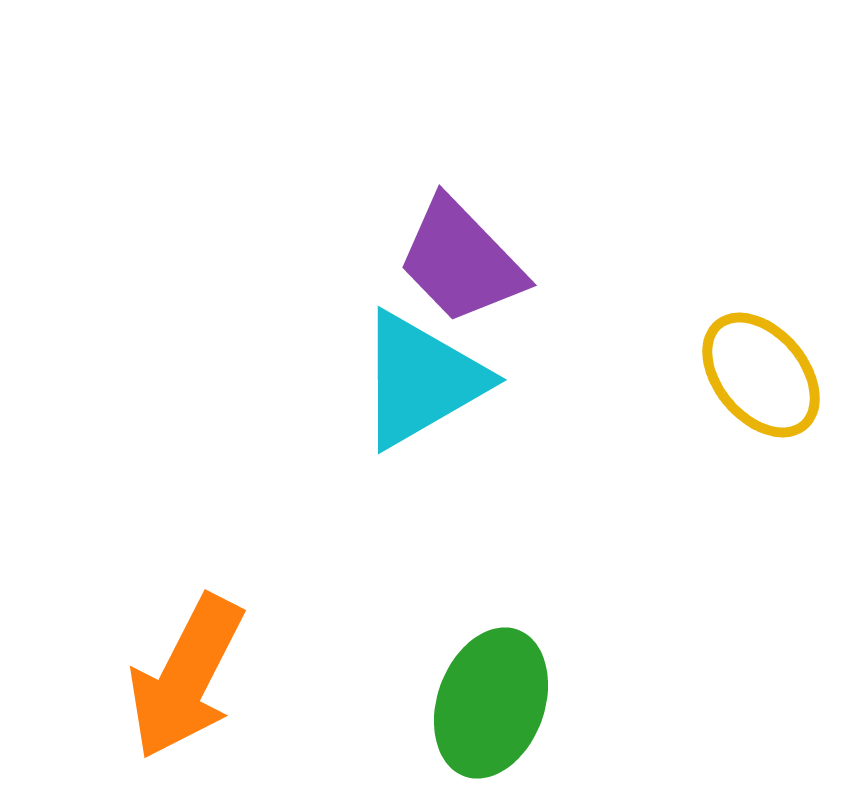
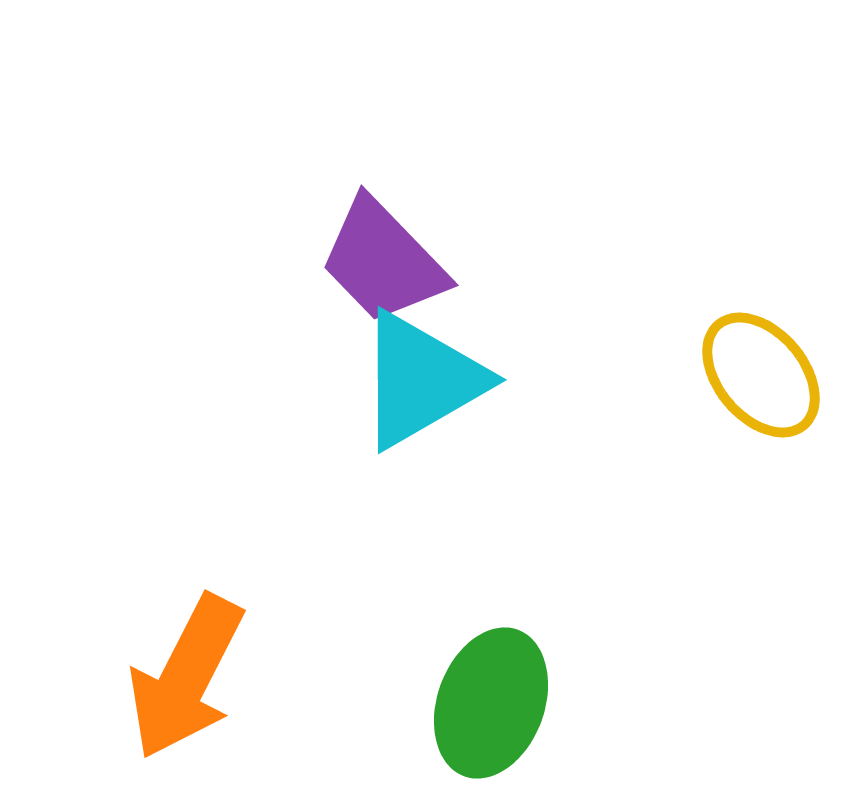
purple trapezoid: moved 78 px left
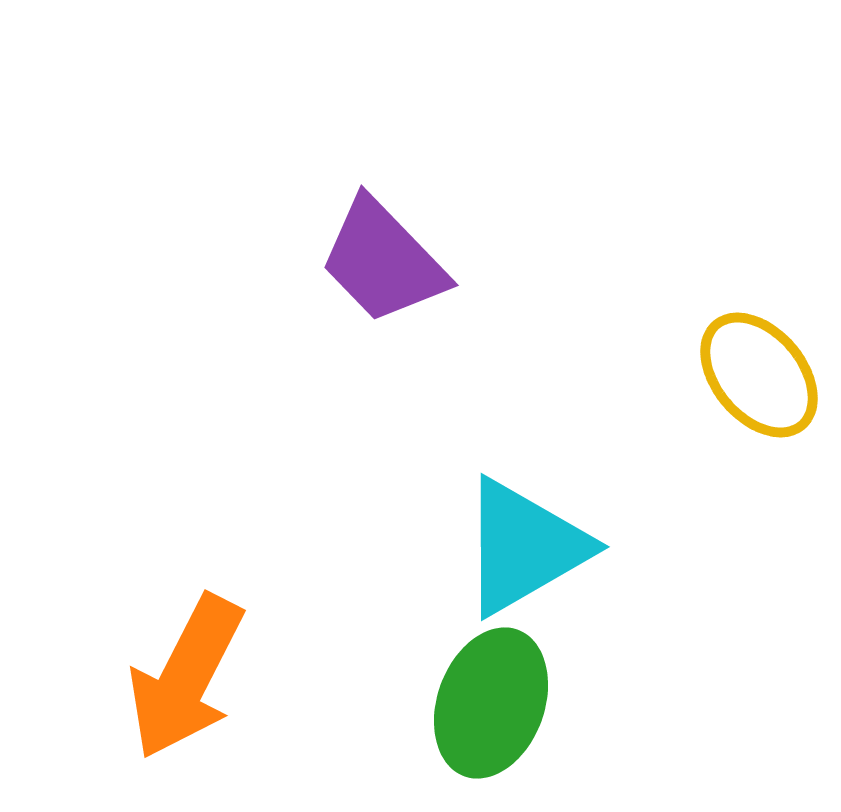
yellow ellipse: moved 2 px left
cyan triangle: moved 103 px right, 167 px down
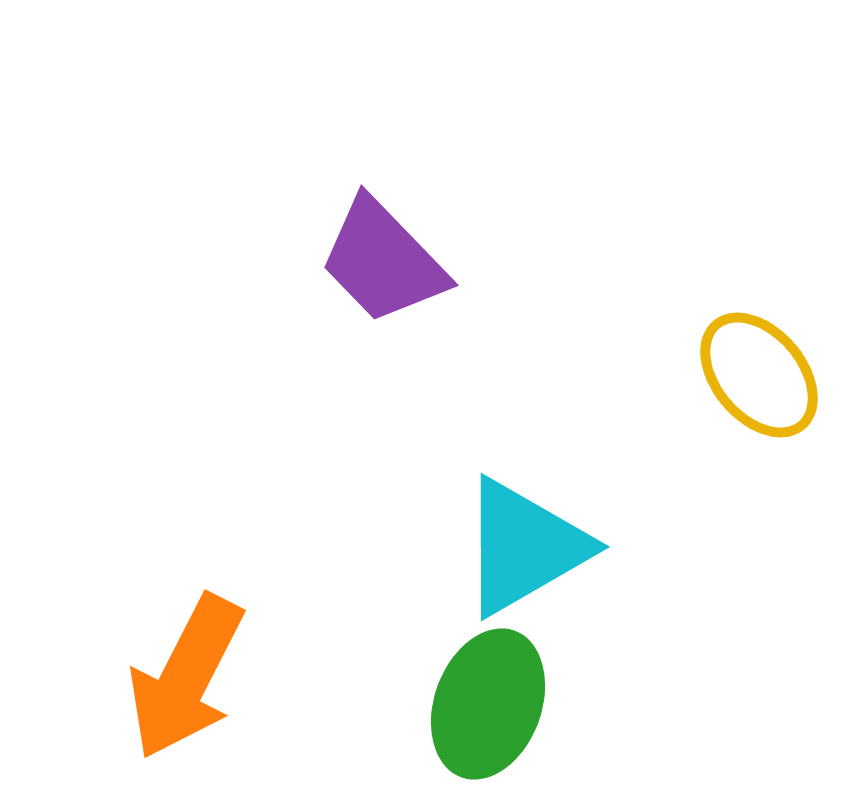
green ellipse: moved 3 px left, 1 px down
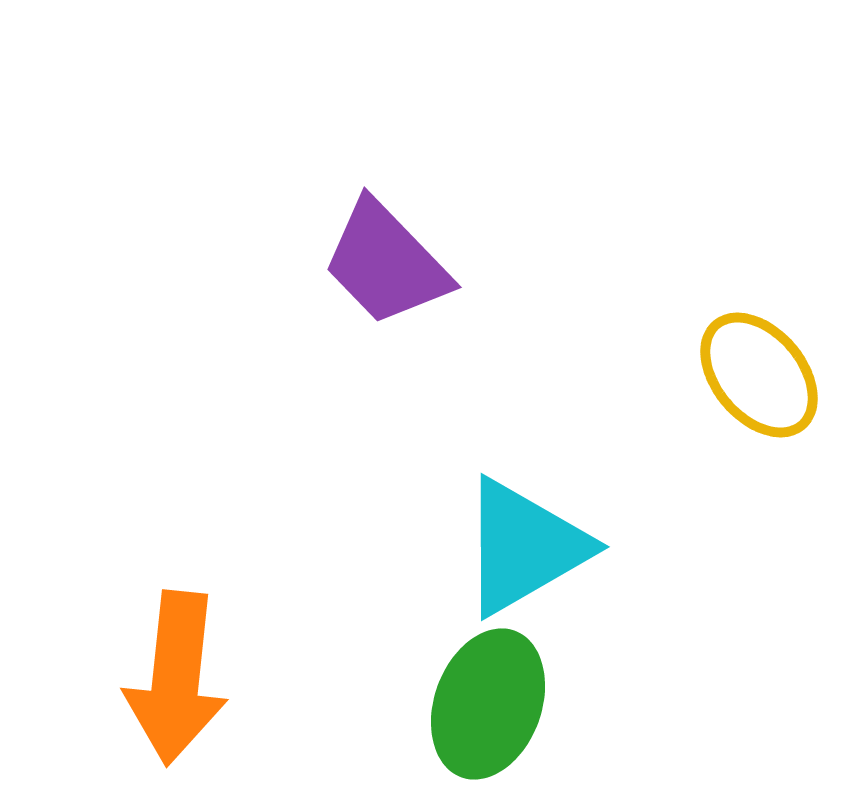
purple trapezoid: moved 3 px right, 2 px down
orange arrow: moved 10 px left, 1 px down; rotated 21 degrees counterclockwise
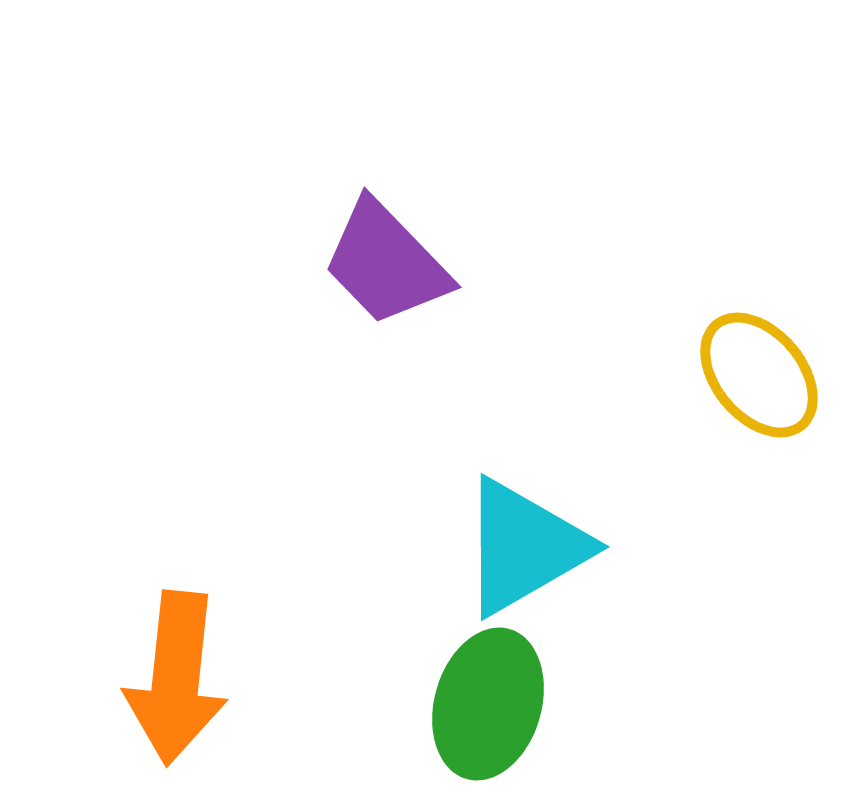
green ellipse: rotated 4 degrees counterclockwise
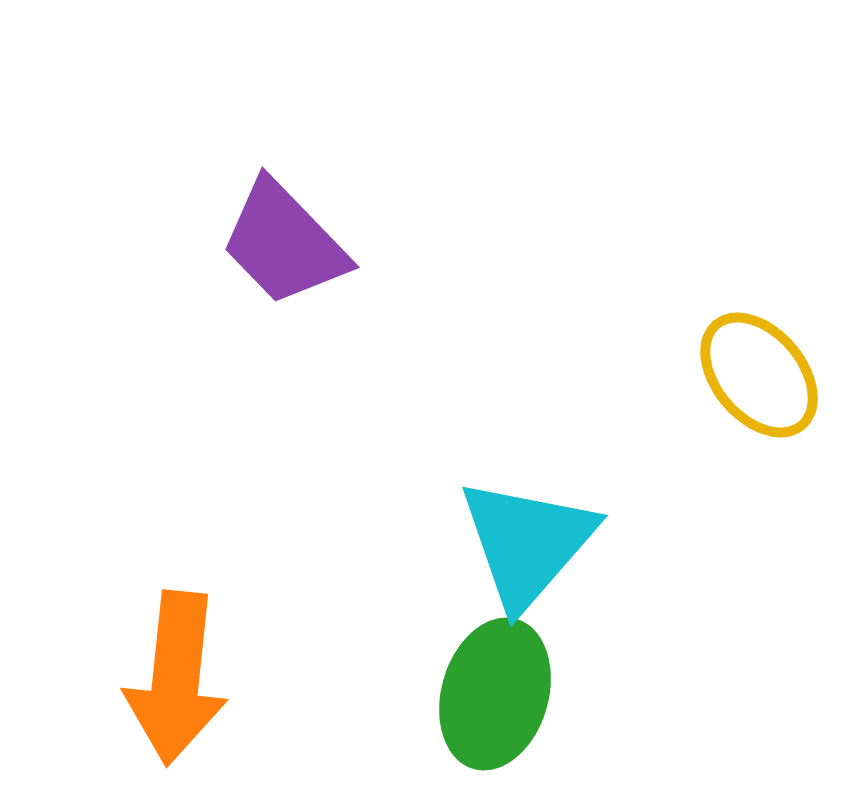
purple trapezoid: moved 102 px left, 20 px up
cyan triangle: moved 3 px right, 4 px up; rotated 19 degrees counterclockwise
green ellipse: moved 7 px right, 10 px up
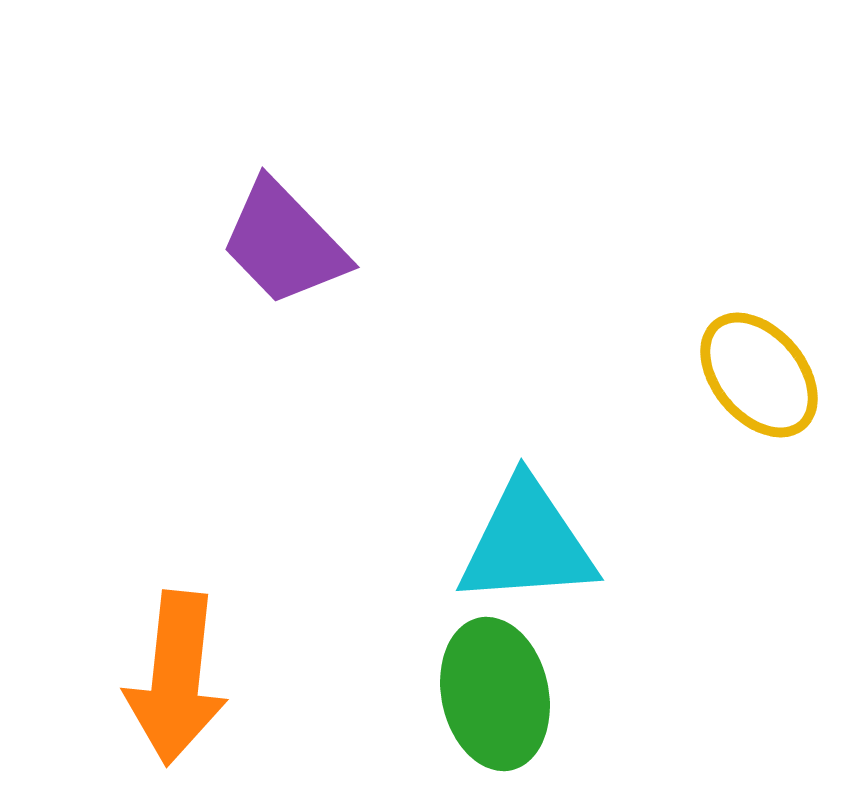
cyan triangle: rotated 45 degrees clockwise
green ellipse: rotated 28 degrees counterclockwise
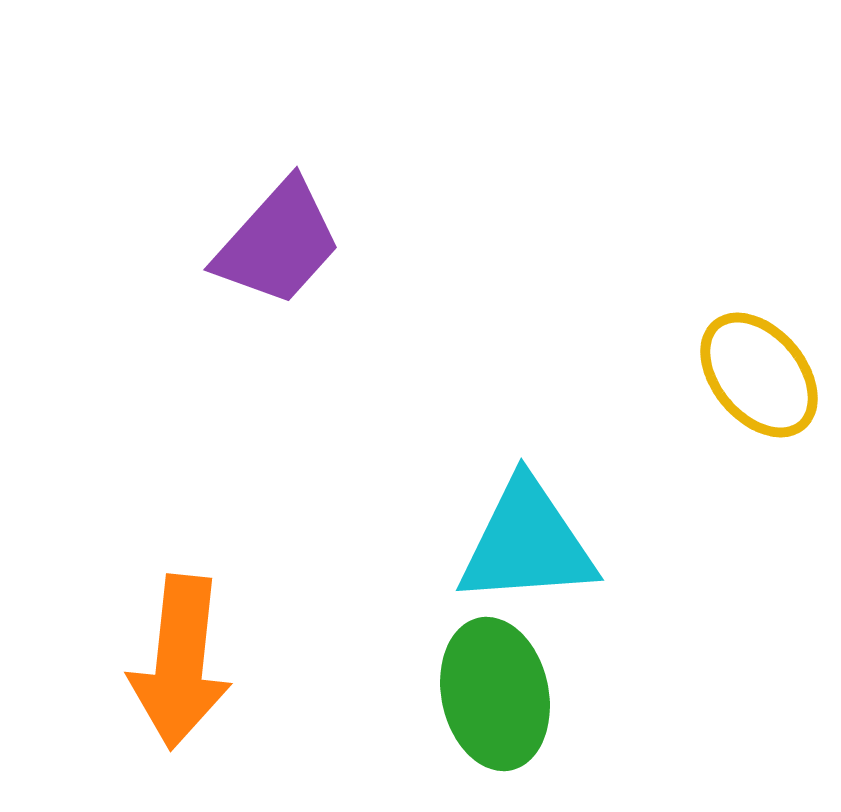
purple trapezoid: moved 6 px left; rotated 94 degrees counterclockwise
orange arrow: moved 4 px right, 16 px up
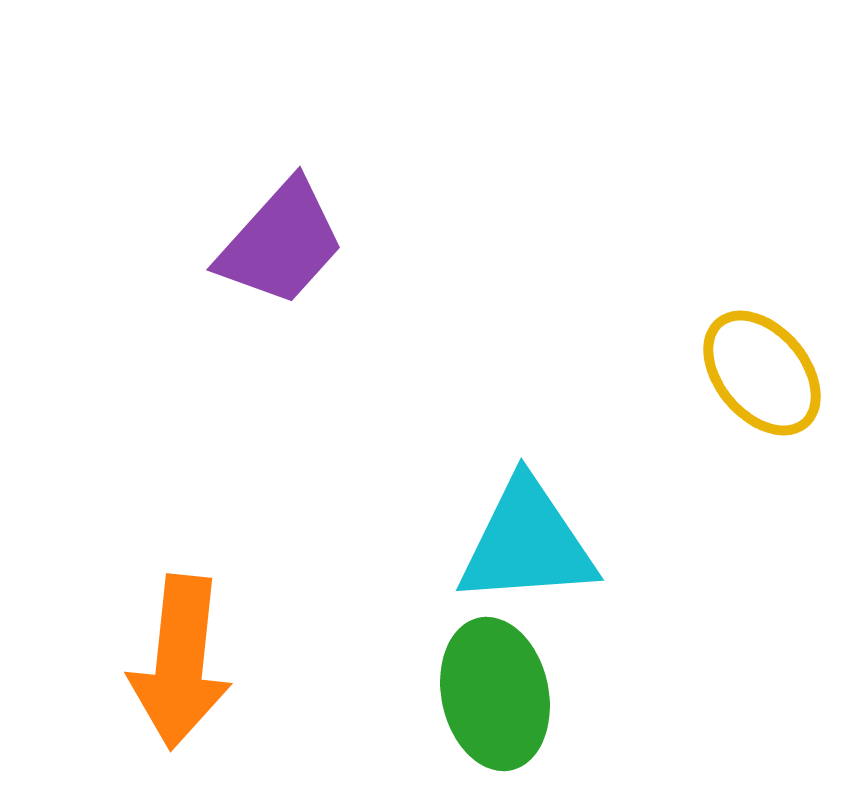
purple trapezoid: moved 3 px right
yellow ellipse: moved 3 px right, 2 px up
